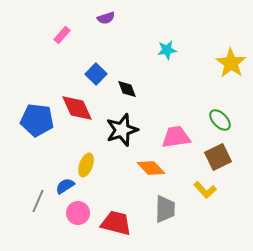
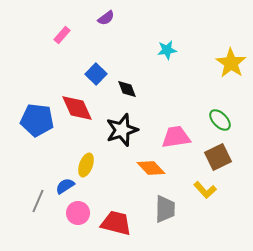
purple semicircle: rotated 18 degrees counterclockwise
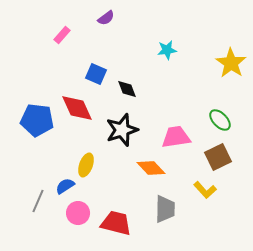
blue square: rotated 20 degrees counterclockwise
